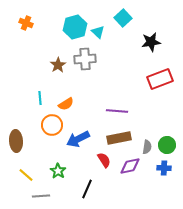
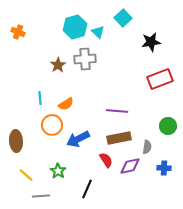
orange cross: moved 8 px left, 9 px down
green circle: moved 1 px right, 19 px up
red semicircle: moved 2 px right
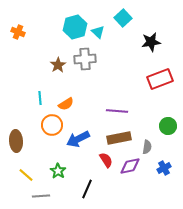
blue cross: rotated 32 degrees counterclockwise
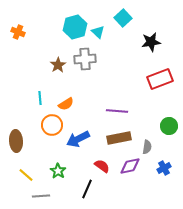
green circle: moved 1 px right
red semicircle: moved 4 px left, 6 px down; rotated 21 degrees counterclockwise
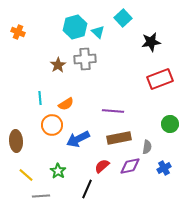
purple line: moved 4 px left
green circle: moved 1 px right, 2 px up
red semicircle: rotated 77 degrees counterclockwise
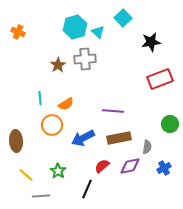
blue arrow: moved 5 px right, 1 px up
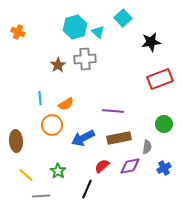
green circle: moved 6 px left
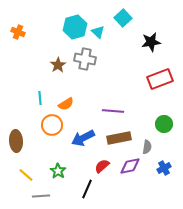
gray cross: rotated 15 degrees clockwise
